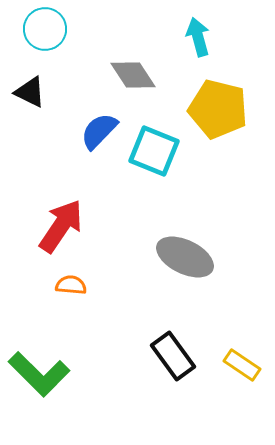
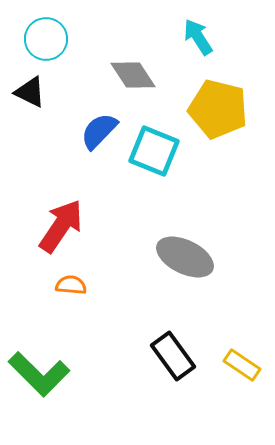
cyan circle: moved 1 px right, 10 px down
cyan arrow: rotated 18 degrees counterclockwise
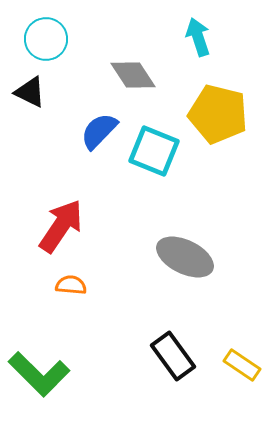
cyan arrow: rotated 15 degrees clockwise
yellow pentagon: moved 5 px down
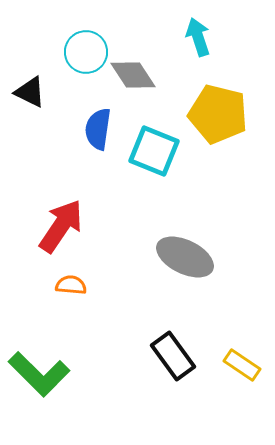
cyan circle: moved 40 px right, 13 px down
blue semicircle: moved 1 px left, 2 px up; rotated 36 degrees counterclockwise
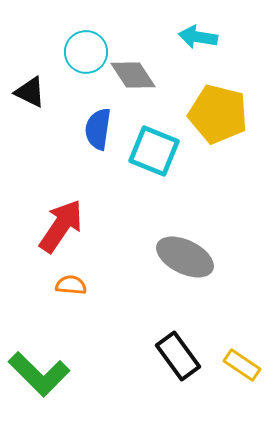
cyan arrow: rotated 63 degrees counterclockwise
black rectangle: moved 5 px right
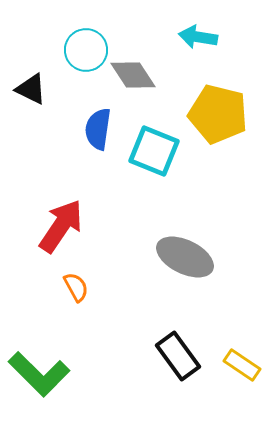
cyan circle: moved 2 px up
black triangle: moved 1 px right, 3 px up
orange semicircle: moved 5 px right, 2 px down; rotated 56 degrees clockwise
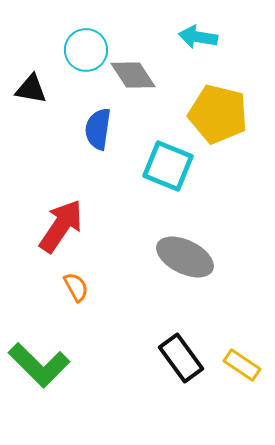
black triangle: rotated 16 degrees counterclockwise
cyan square: moved 14 px right, 15 px down
black rectangle: moved 3 px right, 2 px down
green L-shape: moved 9 px up
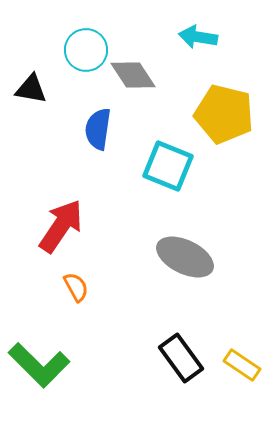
yellow pentagon: moved 6 px right
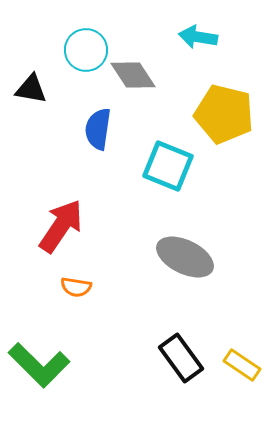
orange semicircle: rotated 128 degrees clockwise
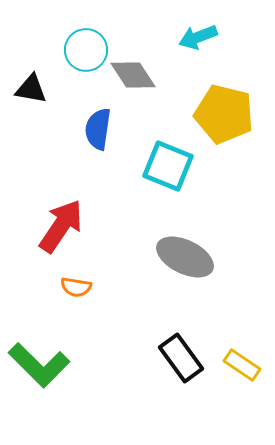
cyan arrow: rotated 30 degrees counterclockwise
